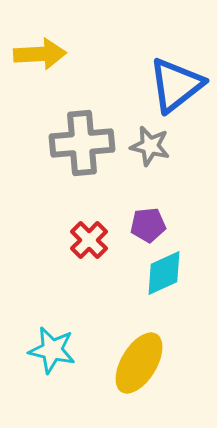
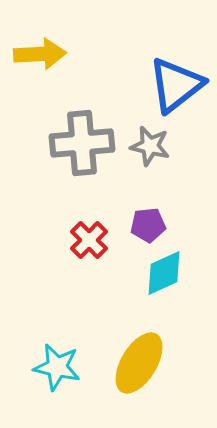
cyan star: moved 5 px right, 17 px down
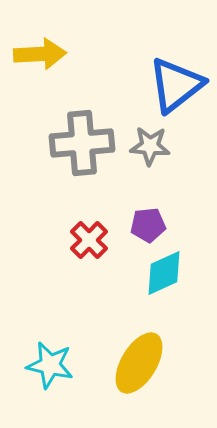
gray star: rotated 9 degrees counterclockwise
cyan star: moved 7 px left, 2 px up
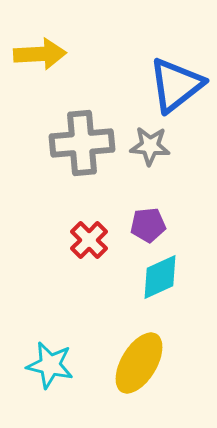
cyan diamond: moved 4 px left, 4 px down
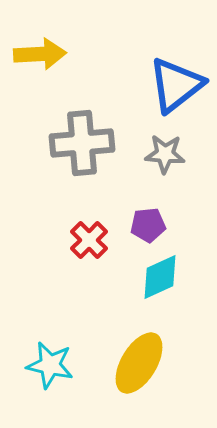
gray star: moved 15 px right, 8 px down
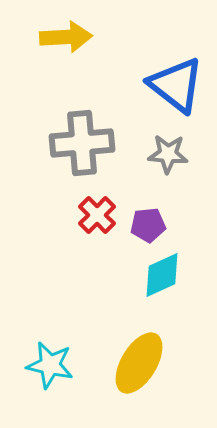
yellow arrow: moved 26 px right, 17 px up
blue triangle: rotated 44 degrees counterclockwise
gray star: moved 3 px right
red cross: moved 8 px right, 25 px up
cyan diamond: moved 2 px right, 2 px up
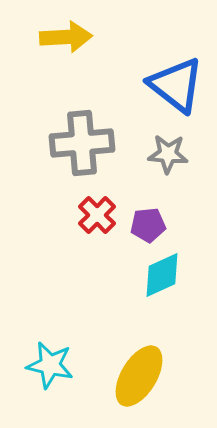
yellow ellipse: moved 13 px down
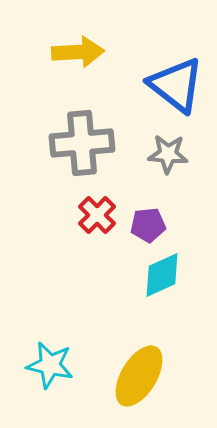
yellow arrow: moved 12 px right, 15 px down
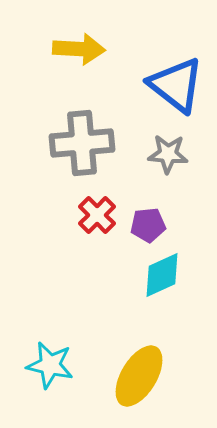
yellow arrow: moved 1 px right, 3 px up; rotated 6 degrees clockwise
